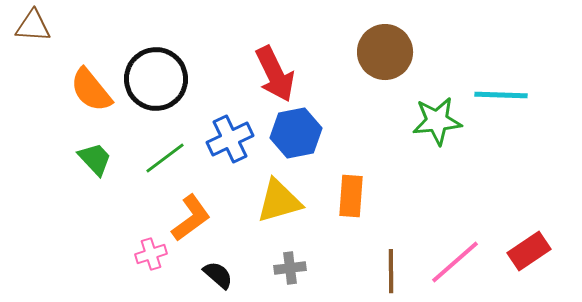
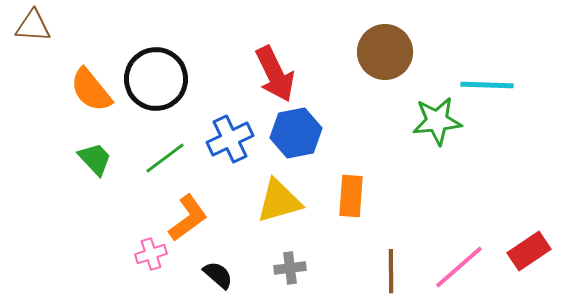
cyan line: moved 14 px left, 10 px up
orange L-shape: moved 3 px left
pink line: moved 4 px right, 5 px down
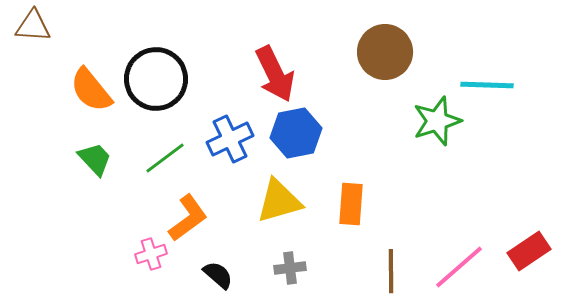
green star: rotated 12 degrees counterclockwise
orange rectangle: moved 8 px down
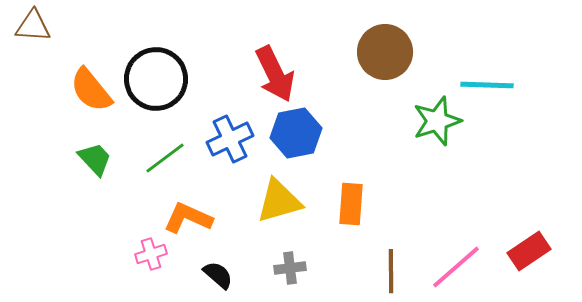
orange L-shape: rotated 120 degrees counterclockwise
pink line: moved 3 px left
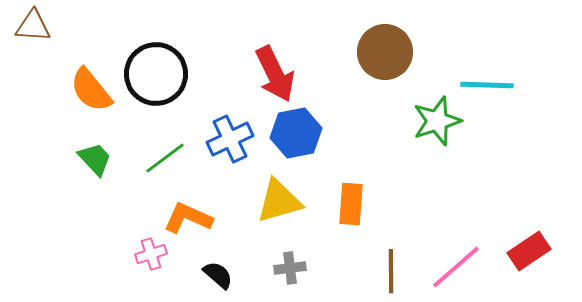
black circle: moved 5 px up
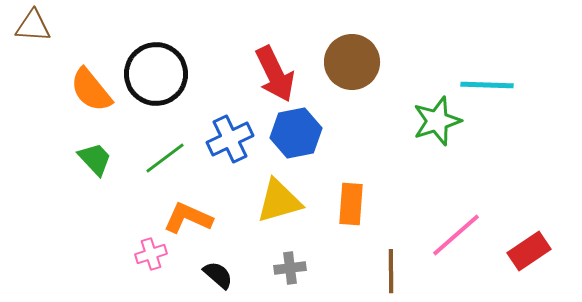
brown circle: moved 33 px left, 10 px down
pink line: moved 32 px up
